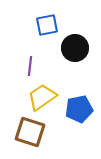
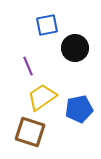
purple line: moved 2 px left; rotated 30 degrees counterclockwise
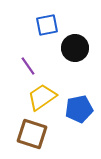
purple line: rotated 12 degrees counterclockwise
brown square: moved 2 px right, 2 px down
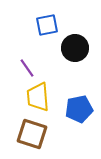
purple line: moved 1 px left, 2 px down
yellow trapezoid: moved 4 px left; rotated 60 degrees counterclockwise
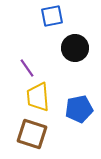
blue square: moved 5 px right, 9 px up
